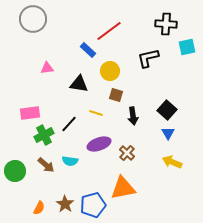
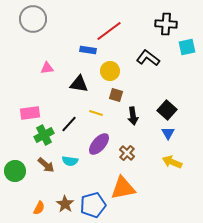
blue rectangle: rotated 35 degrees counterclockwise
black L-shape: rotated 50 degrees clockwise
purple ellipse: rotated 30 degrees counterclockwise
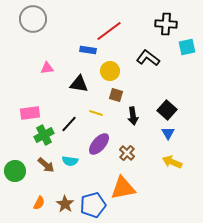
orange semicircle: moved 5 px up
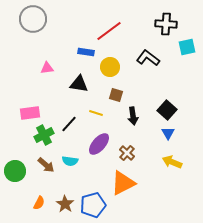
blue rectangle: moved 2 px left, 2 px down
yellow circle: moved 4 px up
orange triangle: moved 5 px up; rotated 16 degrees counterclockwise
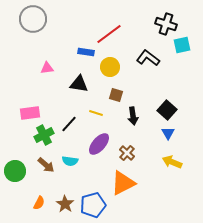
black cross: rotated 15 degrees clockwise
red line: moved 3 px down
cyan square: moved 5 px left, 2 px up
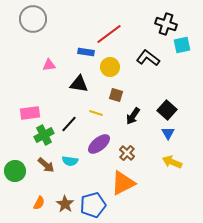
pink triangle: moved 2 px right, 3 px up
black arrow: rotated 42 degrees clockwise
purple ellipse: rotated 10 degrees clockwise
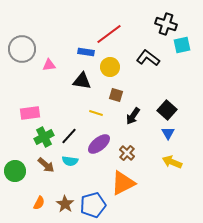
gray circle: moved 11 px left, 30 px down
black triangle: moved 3 px right, 3 px up
black line: moved 12 px down
green cross: moved 2 px down
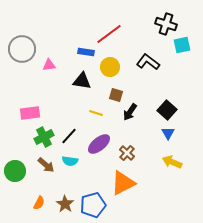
black L-shape: moved 4 px down
black arrow: moved 3 px left, 4 px up
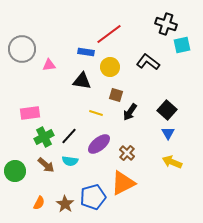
blue pentagon: moved 8 px up
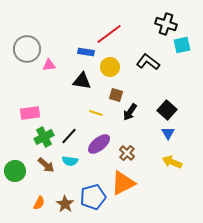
gray circle: moved 5 px right
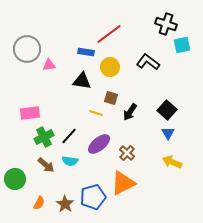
brown square: moved 5 px left, 3 px down
green circle: moved 8 px down
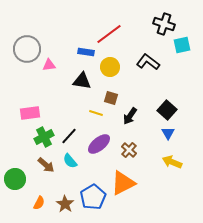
black cross: moved 2 px left
black arrow: moved 4 px down
brown cross: moved 2 px right, 3 px up
cyan semicircle: rotated 42 degrees clockwise
blue pentagon: rotated 15 degrees counterclockwise
